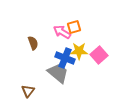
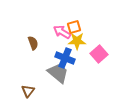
yellow star: moved 2 px left, 10 px up
pink square: moved 1 px up
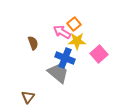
orange square: moved 3 px up; rotated 24 degrees counterclockwise
brown triangle: moved 6 px down
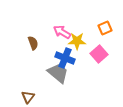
orange square: moved 31 px right, 4 px down; rotated 16 degrees clockwise
